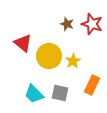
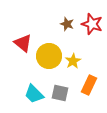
orange rectangle: moved 3 px left
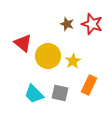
yellow circle: moved 1 px left
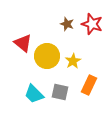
yellow circle: moved 1 px left
gray square: moved 1 px up
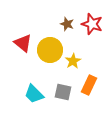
yellow circle: moved 3 px right, 6 px up
gray square: moved 3 px right
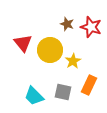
red star: moved 1 px left, 3 px down
red triangle: rotated 12 degrees clockwise
cyan trapezoid: moved 2 px down
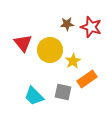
brown star: rotated 24 degrees counterclockwise
orange rectangle: moved 2 px left, 6 px up; rotated 30 degrees clockwise
